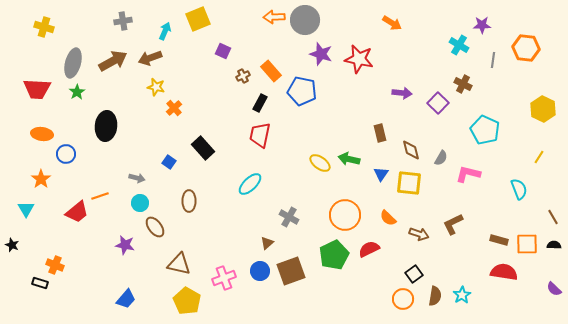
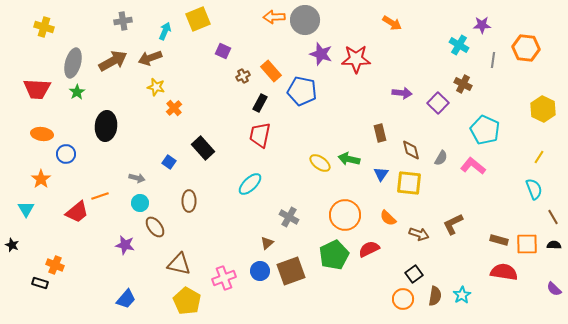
red star at (359, 59): moved 3 px left; rotated 12 degrees counterclockwise
pink L-shape at (468, 174): moved 5 px right, 8 px up; rotated 25 degrees clockwise
cyan semicircle at (519, 189): moved 15 px right
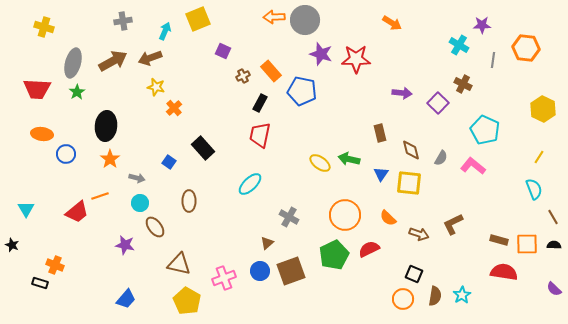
orange star at (41, 179): moved 69 px right, 20 px up
black square at (414, 274): rotated 30 degrees counterclockwise
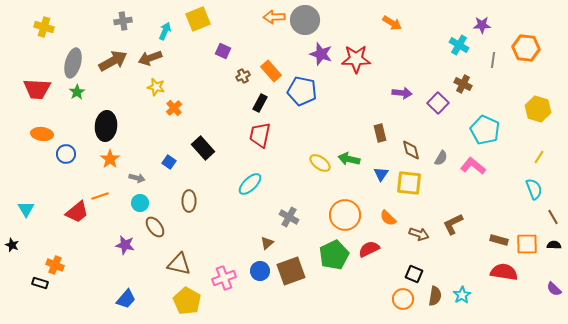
yellow hexagon at (543, 109): moved 5 px left; rotated 10 degrees counterclockwise
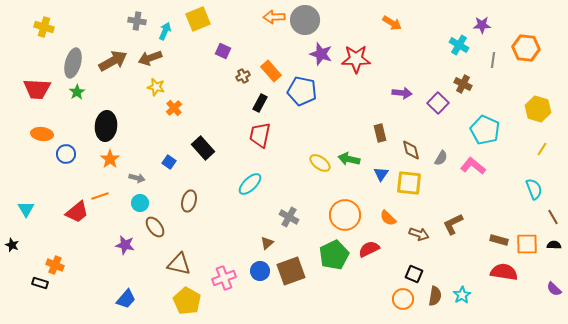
gray cross at (123, 21): moved 14 px right; rotated 18 degrees clockwise
yellow line at (539, 157): moved 3 px right, 8 px up
brown ellipse at (189, 201): rotated 15 degrees clockwise
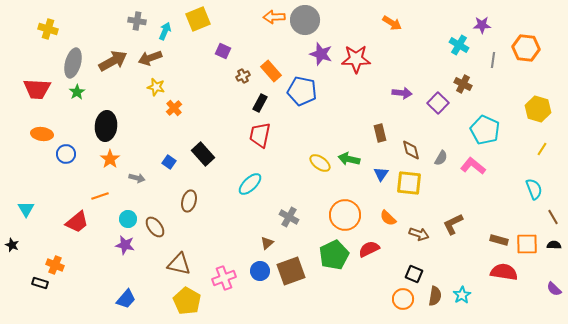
yellow cross at (44, 27): moved 4 px right, 2 px down
black rectangle at (203, 148): moved 6 px down
cyan circle at (140, 203): moved 12 px left, 16 px down
red trapezoid at (77, 212): moved 10 px down
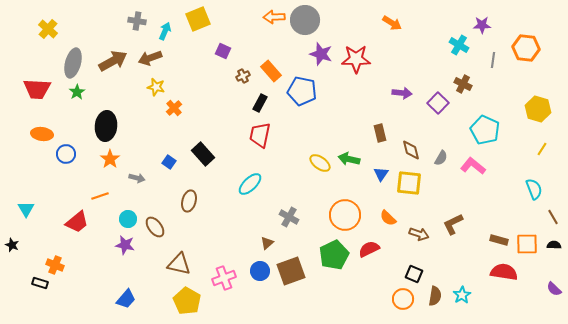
yellow cross at (48, 29): rotated 24 degrees clockwise
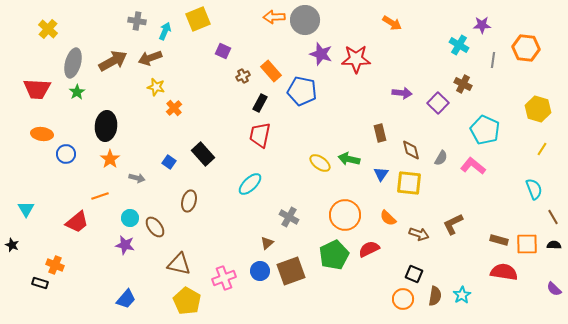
cyan circle at (128, 219): moved 2 px right, 1 px up
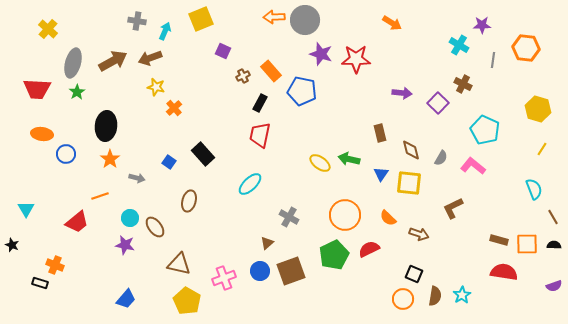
yellow square at (198, 19): moved 3 px right
brown L-shape at (453, 224): moved 16 px up
purple semicircle at (554, 289): moved 3 px up; rotated 63 degrees counterclockwise
